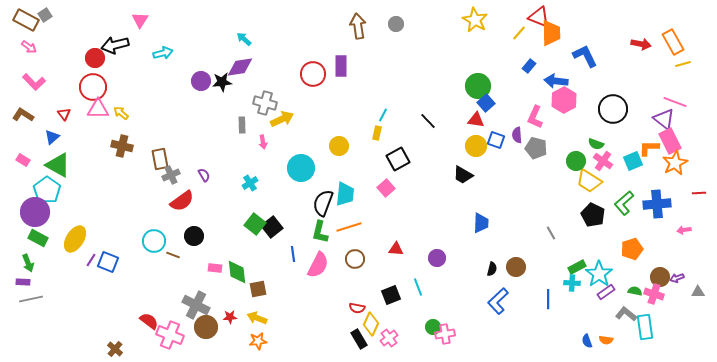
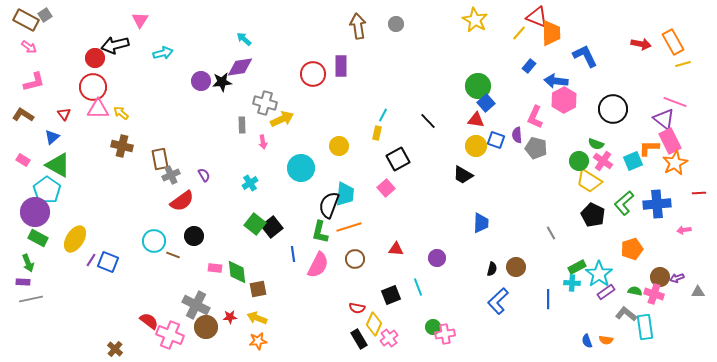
red triangle at (539, 17): moved 2 px left
pink L-shape at (34, 82): rotated 60 degrees counterclockwise
green circle at (576, 161): moved 3 px right
black semicircle at (323, 203): moved 6 px right, 2 px down
yellow diamond at (371, 324): moved 3 px right
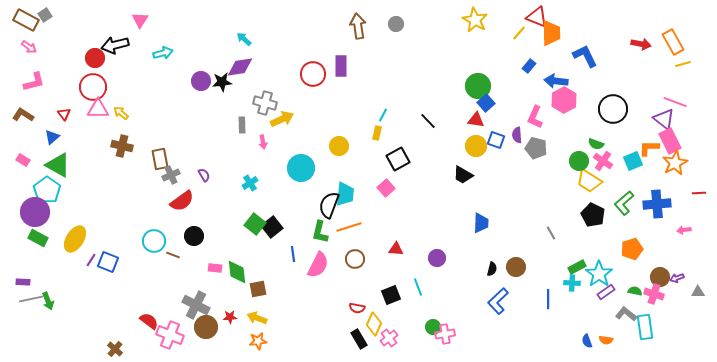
green arrow at (28, 263): moved 20 px right, 38 px down
